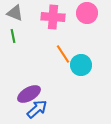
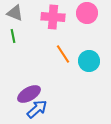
cyan circle: moved 8 px right, 4 px up
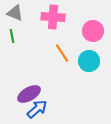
pink circle: moved 6 px right, 18 px down
green line: moved 1 px left
orange line: moved 1 px left, 1 px up
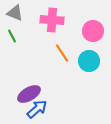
pink cross: moved 1 px left, 3 px down
green line: rotated 16 degrees counterclockwise
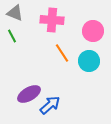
blue arrow: moved 13 px right, 4 px up
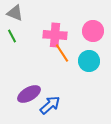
pink cross: moved 3 px right, 15 px down
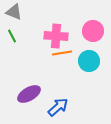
gray triangle: moved 1 px left, 1 px up
pink cross: moved 1 px right, 1 px down
orange line: rotated 66 degrees counterclockwise
blue arrow: moved 8 px right, 2 px down
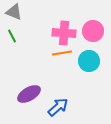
pink cross: moved 8 px right, 3 px up
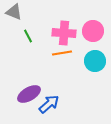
green line: moved 16 px right
cyan circle: moved 6 px right
blue arrow: moved 9 px left, 3 px up
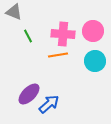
pink cross: moved 1 px left, 1 px down
orange line: moved 4 px left, 2 px down
purple ellipse: rotated 15 degrees counterclockwise
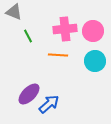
pink cross: moved 2 px right, 5 px up; rotated 10 degrees counterclockwise
orange line: rotated 12 degrees clockwise
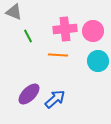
cyan circle: moved 3 px right
blue arrow: moved 6 px right, 5 px up
